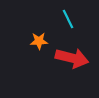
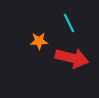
cyan line: moved 1 px right, 4 px down
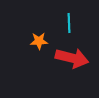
cyan line: rotated 24 degrees clockwise
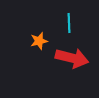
orange star: rotated 12 degrees counterclockwise
